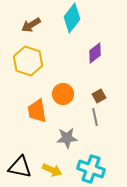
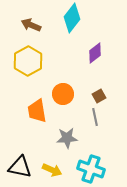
brown arrow: rotated 54 degrees clockwise
yellow hexagon: rotated 12 degrees clockwise
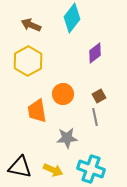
yellow arrow: moved 1 px right
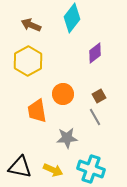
gray line: rotated 18 degrees counterclockwise
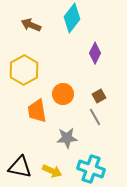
purple diamond: rotated 25 degrees counterclockwise
yellow hexagon: moved 4 px left, 9 px down
yellow arrow: moved 1 px left, 1 px down
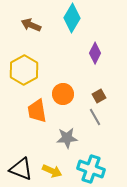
cyan diamond: rotated 8 degrees counterclockwise
black triangle: moved 1 px right, 2 px down; rotated 10 degrees clockwise
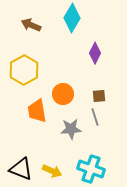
brown square: rotated 24 degrees clockwise
gray line: rotated 12 degrees clockwise
gray star: moved 4 px right, 9 px up
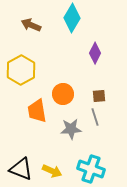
yellow hexagon: moved 3 px left
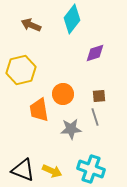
cyan diamond: moved 1 px down; rotated 8 degrees clockwise
purple diamond: rotated 45 degrees clockwise
yellow hexagon: rotated 16 degrees clockwise
orange trapezoid: moved 2 px right, 1 px up
black triangle: moved 2 px right, 1 px down
